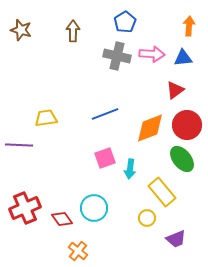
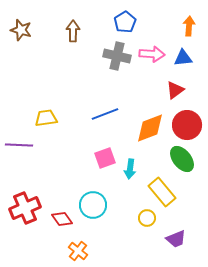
cyan circle: moved 1 px left, 3 px up
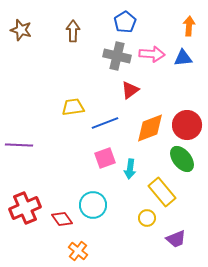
red triangle: moved 45 px left
blue line: moved 9 px down
yellow trapezoid: moved 27 px right, 11 px up
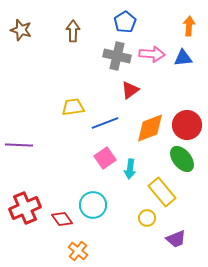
pink square: rotated 15 degrees counterclockwise
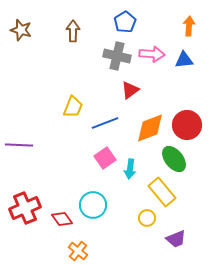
blue triangle: moved 1 px right, 2 px down
yellow trapezoid: rotated 120 degrees clockwise
green ellipse: moved 8 px left
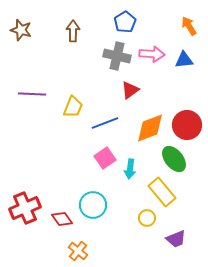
orange arrow: rotated 36 degrees counterclockwise
purple line: moved 13 px right, 51 px up
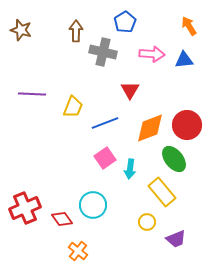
brown arrow: moved 3 px right
gray cross: moved 14 px left, 4 px up
red triangle: rotated 24 degrees counterclockwise
yellow circle: moved 4 px down
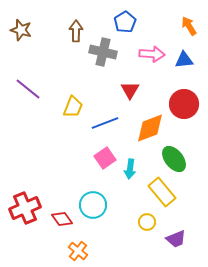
purple line: moved 4 px left, 5 px up; rotated 36 degrees clockwise
red circle: moved 3 px left, 21 px up
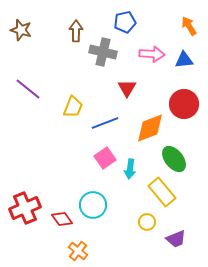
blue pentagon: rotated 20 degrees clockwise
red triangle: moved 3 px left, 2 px up
